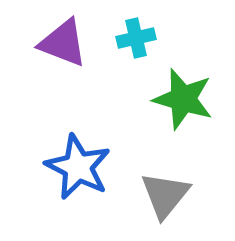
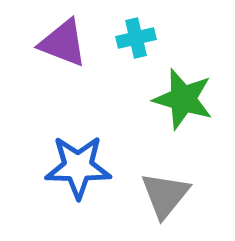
blue star: rotated 26 degrees counterclockwise
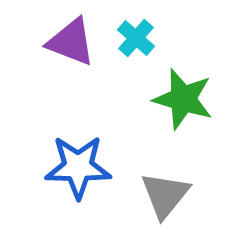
cyan cross: rotated 36 degrees counterclockwise
purple triangle: moved 8 px right, 1 px up
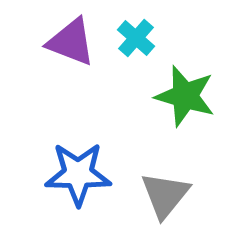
green star: moved 2 px right, 3 px up
blue star: moved 7 px down
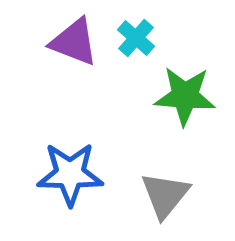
purple triangle: moved 3 px right
green star: rotated 12 degrees counterclockwise
blue star: moved 8 px left
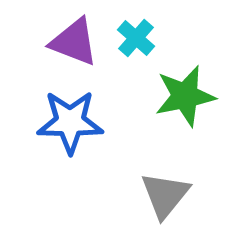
green star: rotated 16 degrees counterclockwise
blue star: moved 52 px up
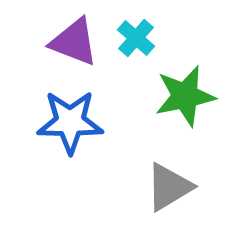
gray triangle: moved 4 px right, 8 px up; rotated 20 degrees clockwise
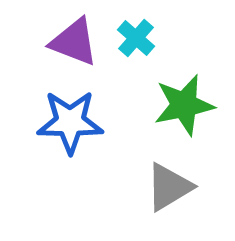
green star: moved 1 px left, 9 px down
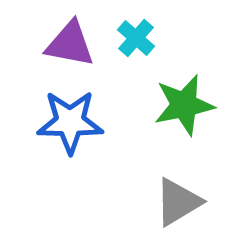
purple triangle: moved 4 px left, 2 px down; rotated 10 degrees counterclockwise
gray triangle: moved 9 px right, 15 px down
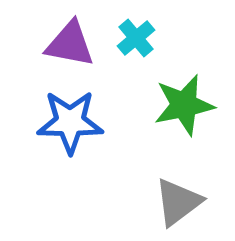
cyan cross: rotated 9 degrees clockwise
gray triangle: rotated 6 degrees counterclockwise
